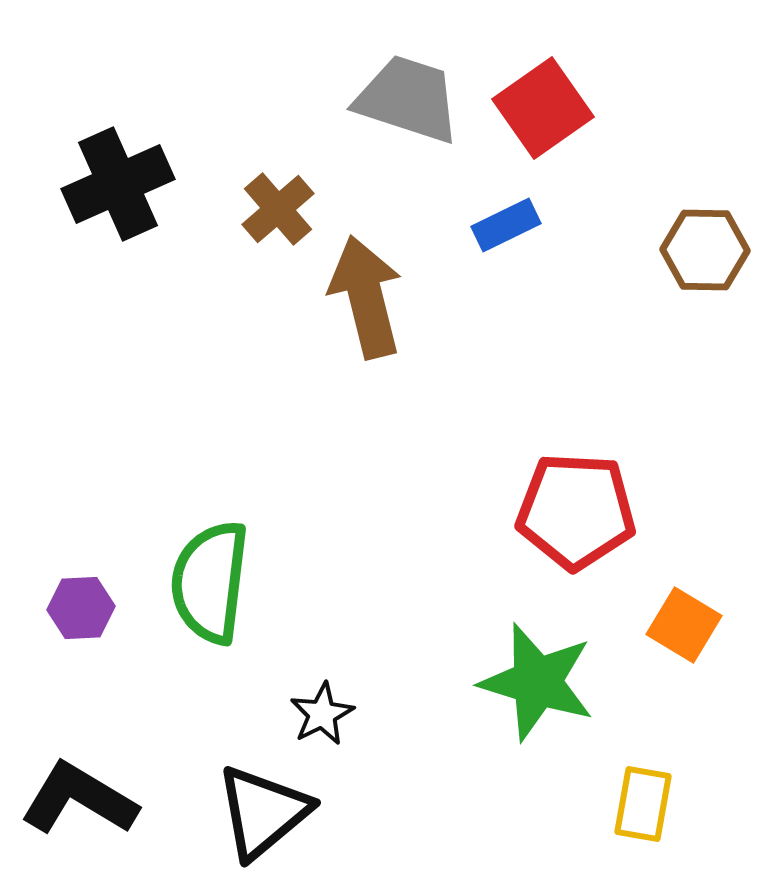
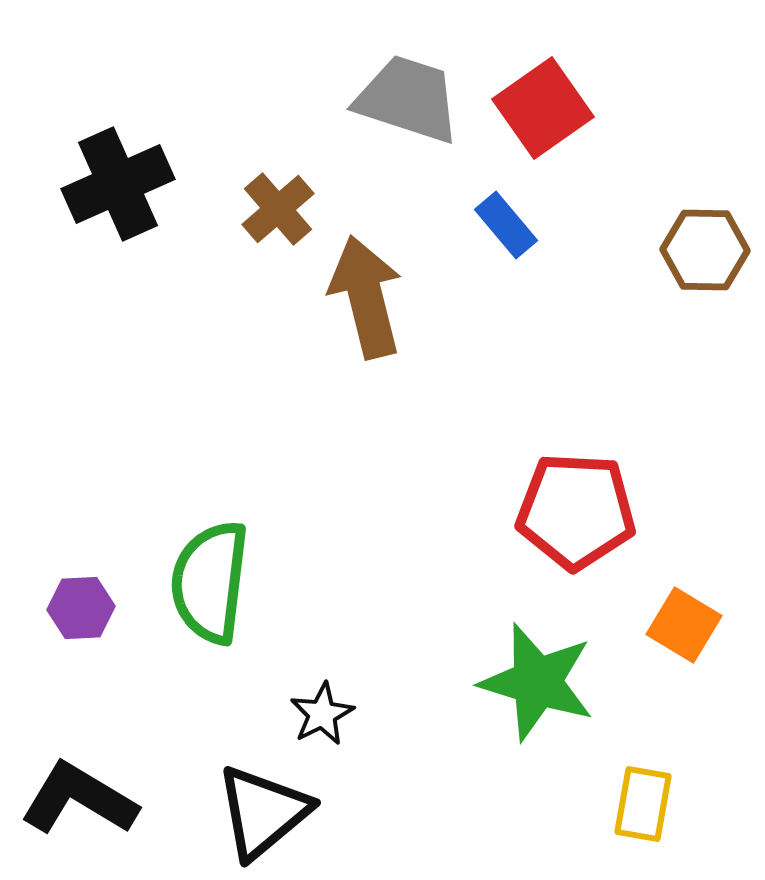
blue rectangle: rotated 76 degrees clockwise
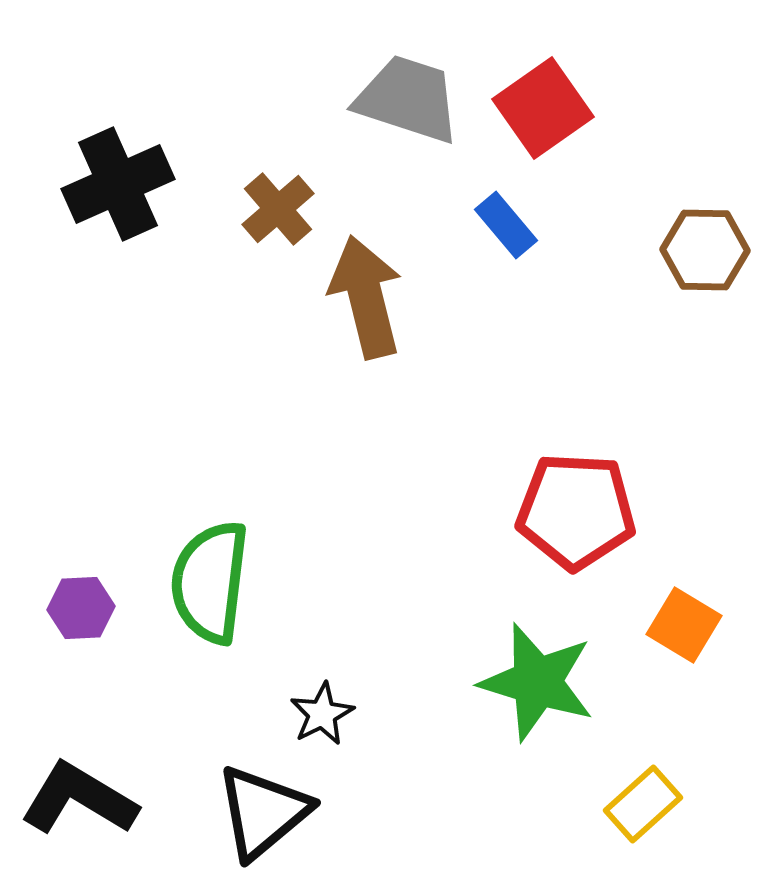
yellow rectangle: rotated 38 degrees clockwise
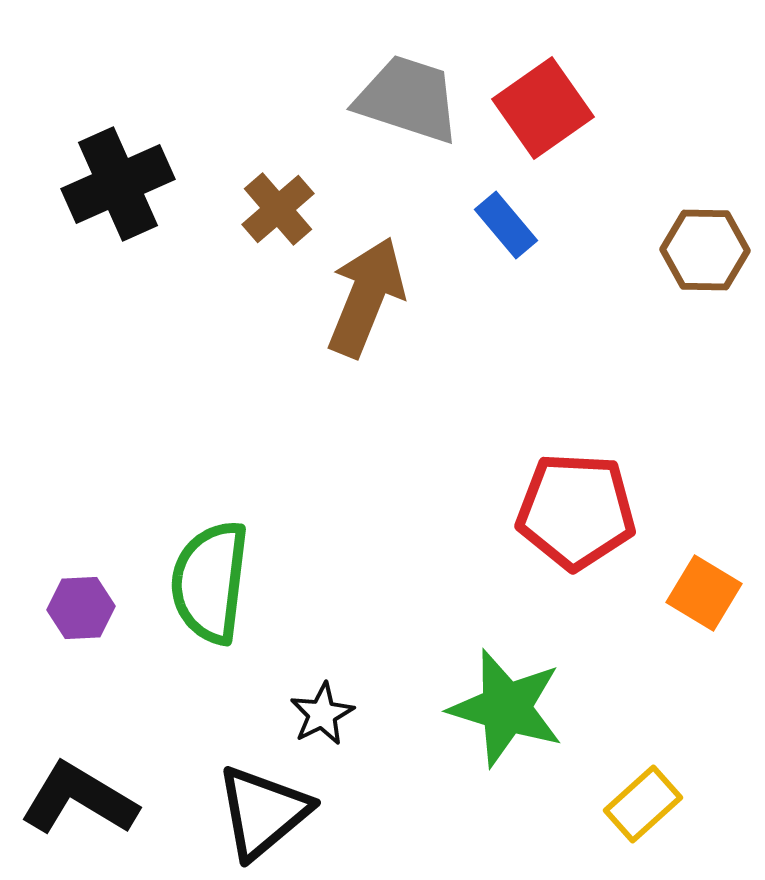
brown arrow: rotated 36 degrees clockwise
orange square: moved 20 px right, 32 px up
green star: moved 31 px left, 26 px down
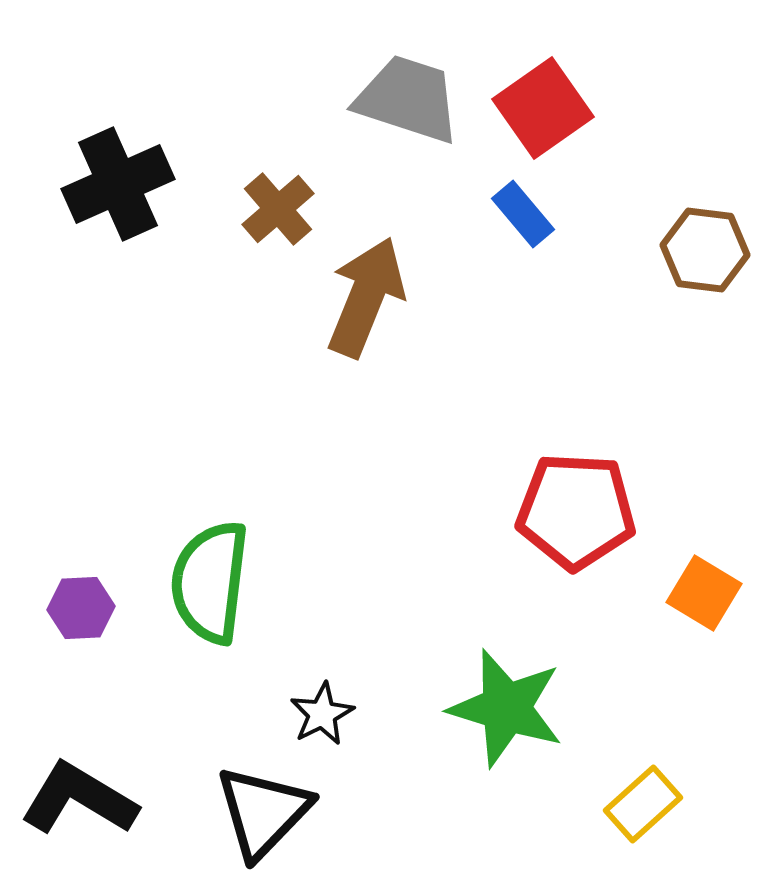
blue rectangle: moved 17 px right, 11 px up
brown hexagon: rotated 6 degrees clockwise
black triangle: rotated 6 degrees counterclockwise
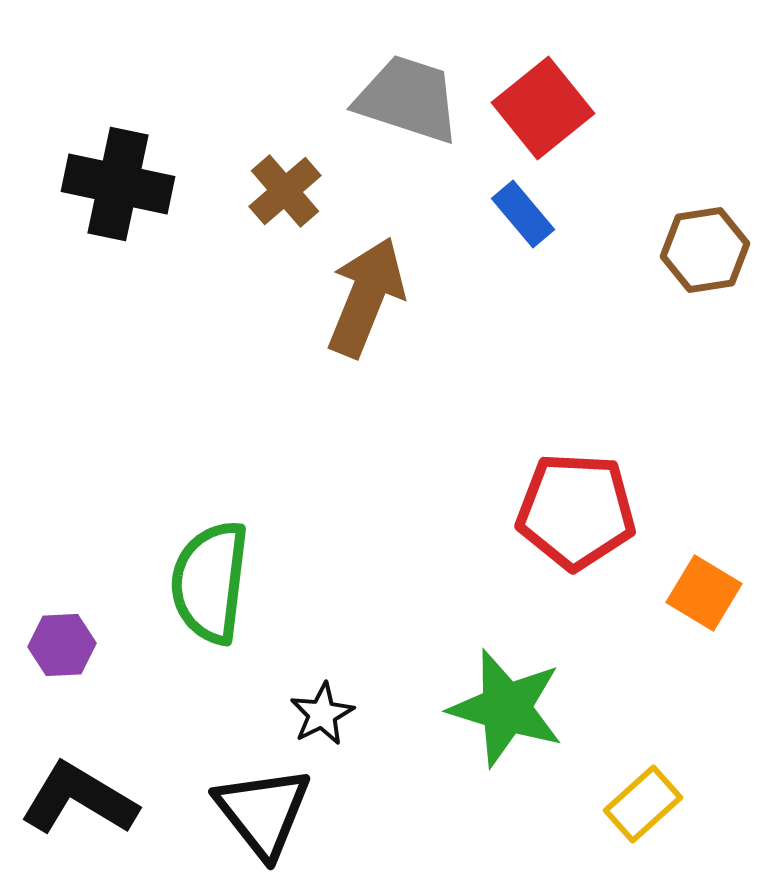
red square: rotated 4 degrees counterclockwise
black cross: rotated 36 degrees clockwise
brown cross: moved 7 px right, 18 px up
brown hexagon: rotated 16 degrees counterclockwise
purple hexagon: moved 19 px left, 37 px down
black triangle: rotated 22 degrees counterclockwise
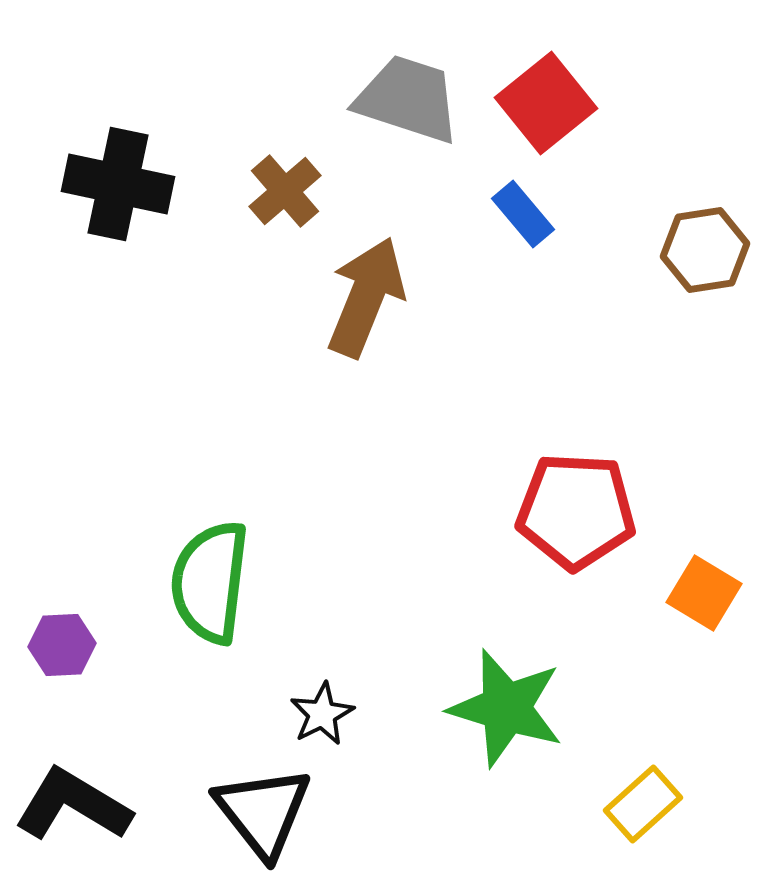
red square: moved 3 px right, 5 px up
black L-shape: moved 6 px left, 6 px down
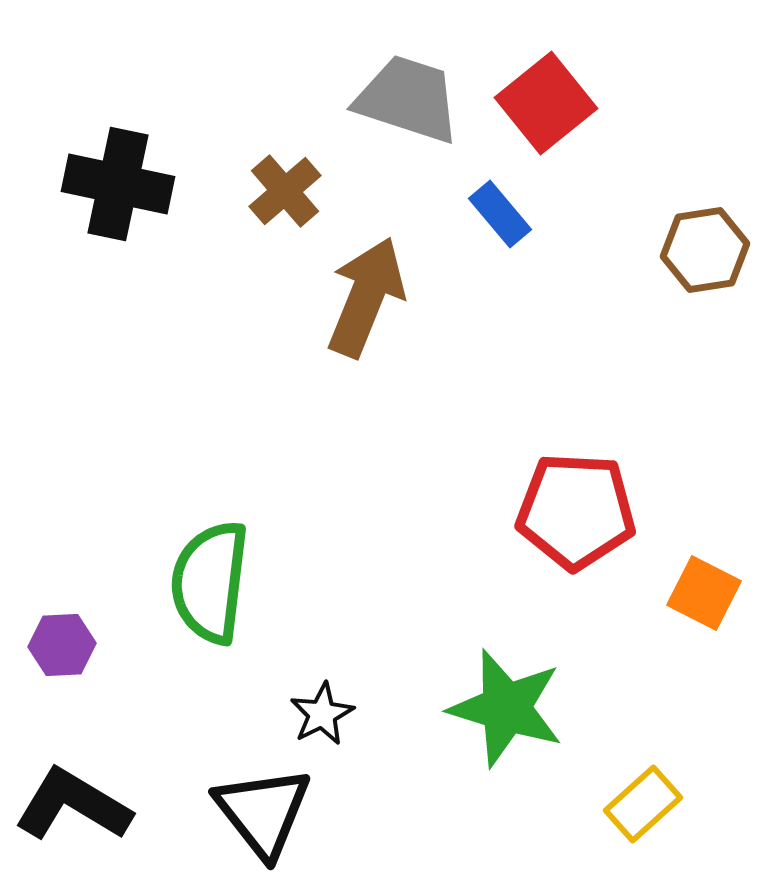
blue rectangle: moved 23 px left
orange square: rotated 4 degrees counterclockwise
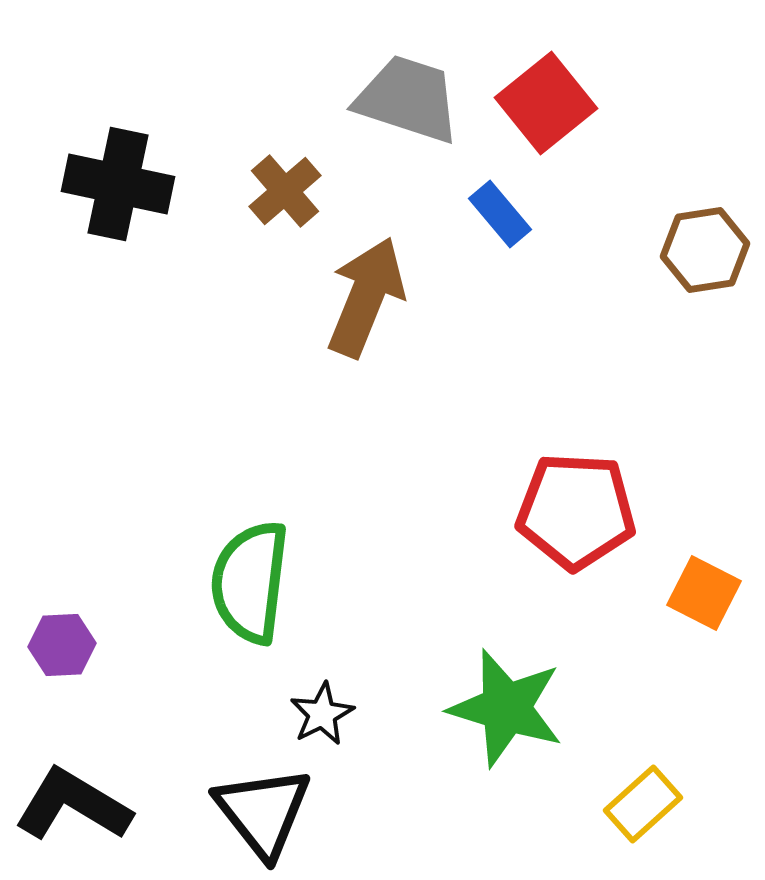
green semicircle: moved 40 px right
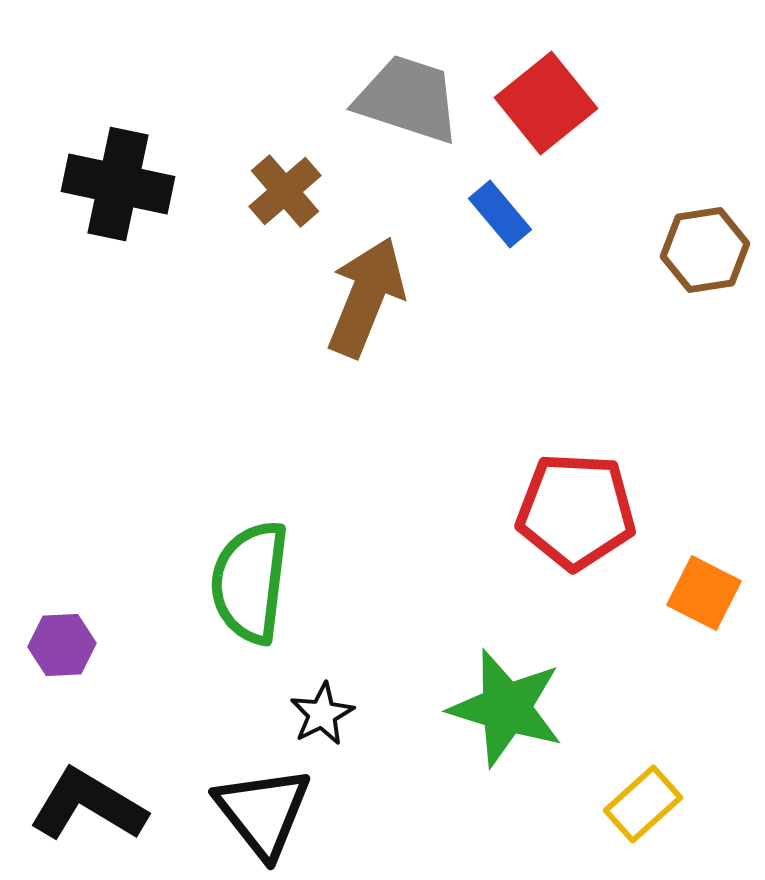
black L-shape: moved 15 px right
